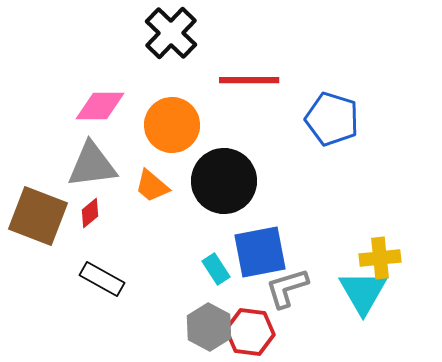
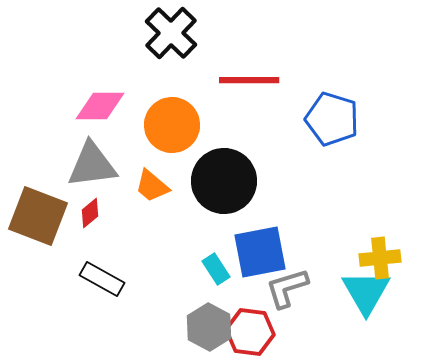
cyan triangle: moved 3 px right
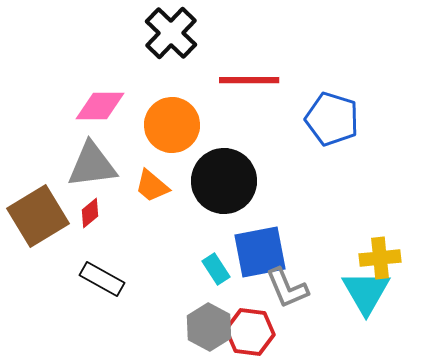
brown square: rotated 38 degrees clockwise
gray L-shape: rotated 96 degrees counterclockwise
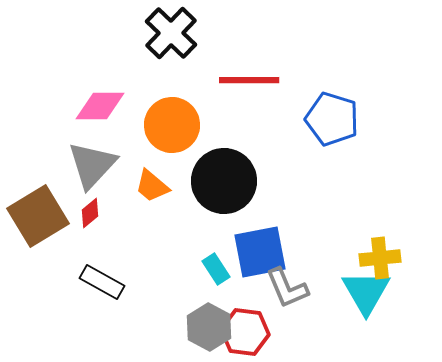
gray triangle: rotated 40 degrees counterclockwise
black rectangle: moved 3 px down
red hexagon: moved 5 px left
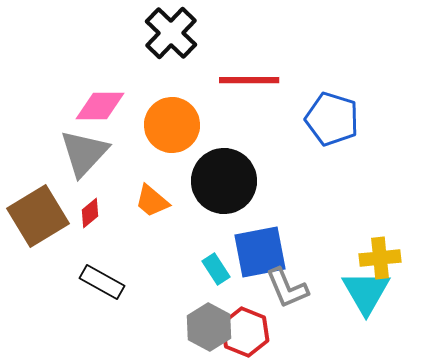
gray triangle: moved 8 px left, 12 px up
orange trapezoid: moved 15 px down
red hexagon: rotated 15 degrees clockwise
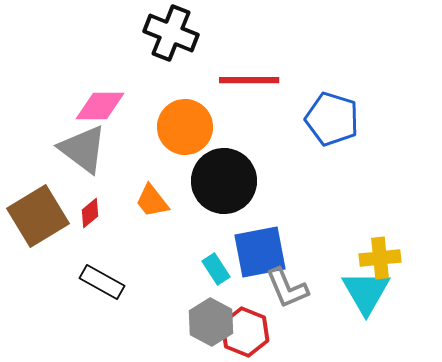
black cross: rotated 22 degrees counterclockwise
orange circle: moved 13 px right, 2 px down
gray triangle: moved 1 px left, 4 px up; rotated 36 degrees counterclockwise
orange trapezoid: rotated 12 degrees clockwise
gray hexagon: moved 2 px right, 5 px up
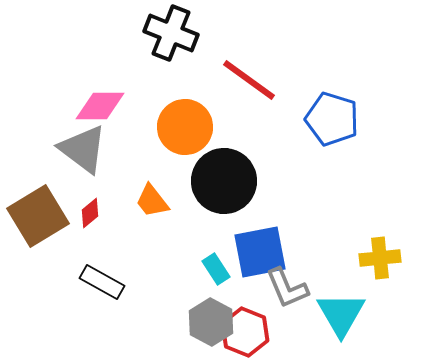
red line: rotated 36 degrees clockwise
cyan triangle: moved 25 px left, 22 px down
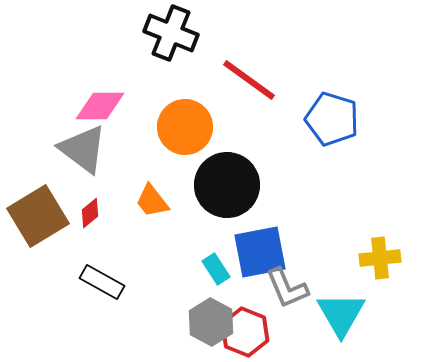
black circle: moved 3 px right, 4 px down
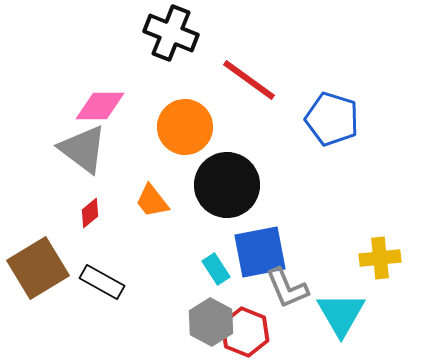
brown square: moved 52 px down
